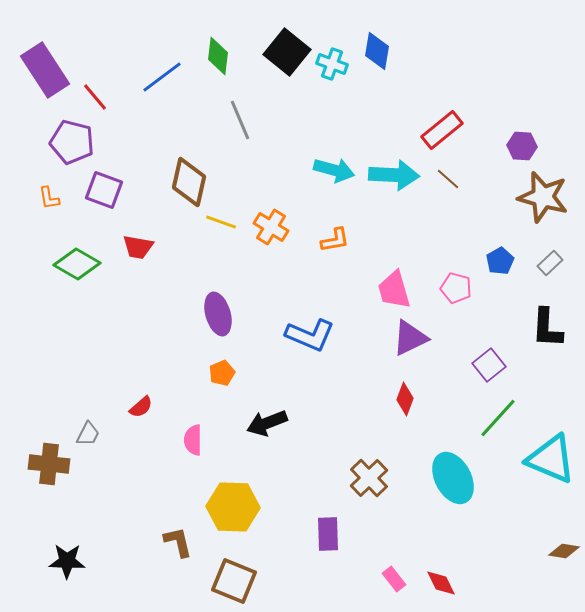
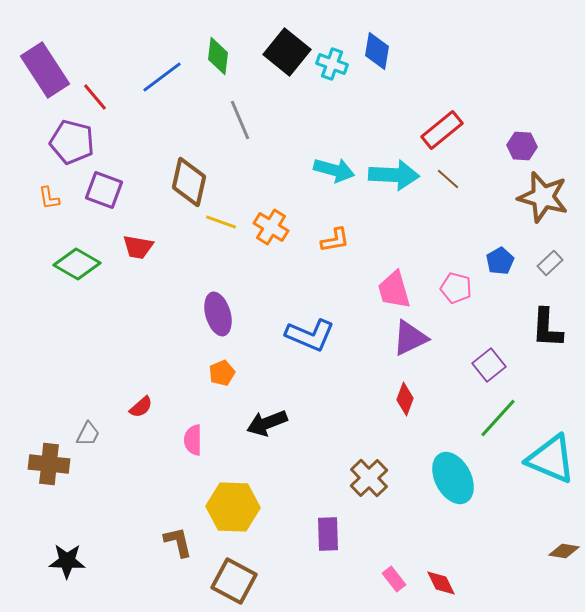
brown square at (234, 581): rotated 6 degrees clockwise
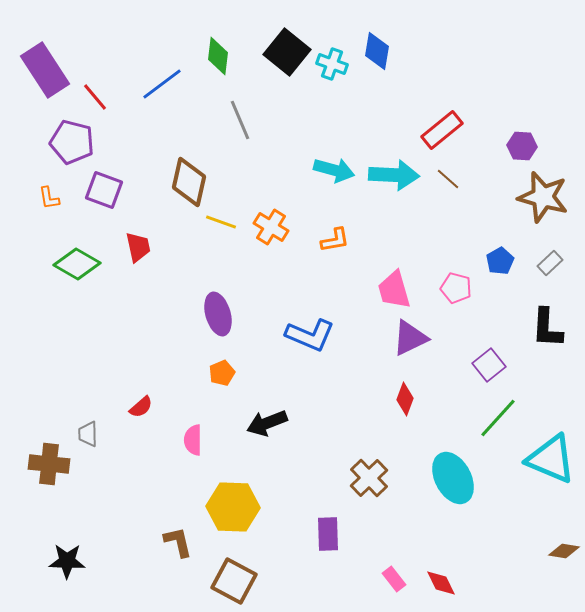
blue line at (162, 77): moved 7 px down
red trapezoid at (138, 247): rotated 112 degrees counterclockwise
gray trapezoid at (88, 434): rotated 152 degrees clockwise
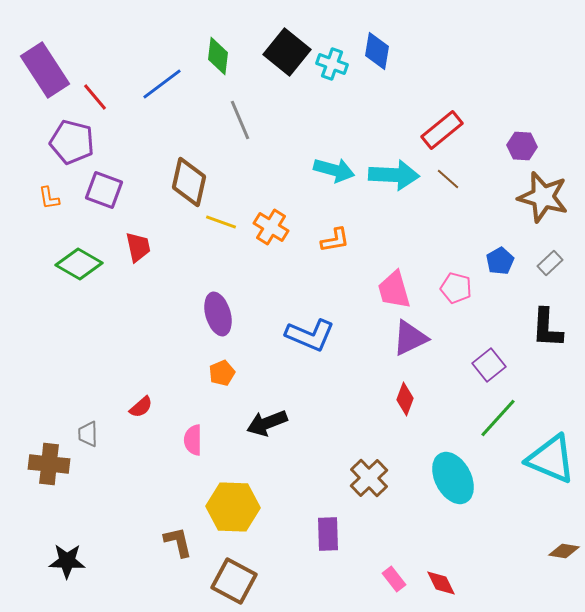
green diamond at (77, 264): moved 2 px right
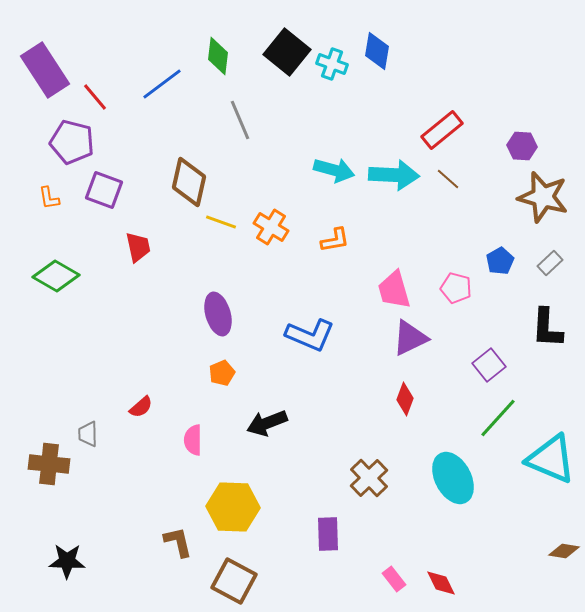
green diamond at (79, 264): moved 23 px left, 12 px down
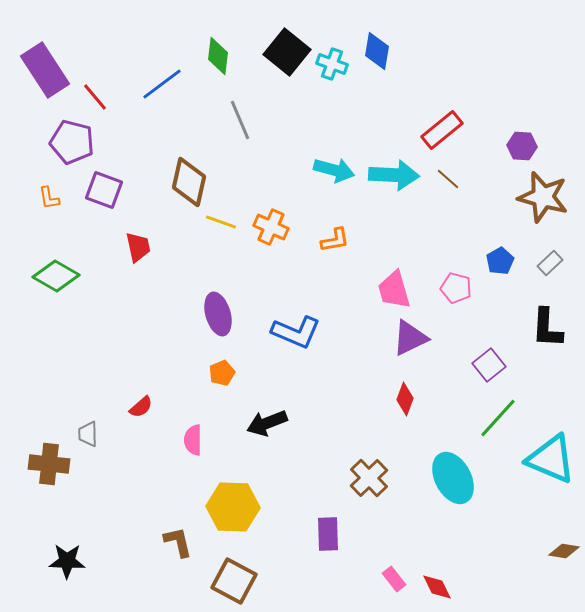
orange cross at (271, 227): rotated 8 degrees counterclockwise
blue L-shape at (310, 335): moved 14 px left, 3 px up
red diamond at (441, 583): moved 4 px left, 4 px down
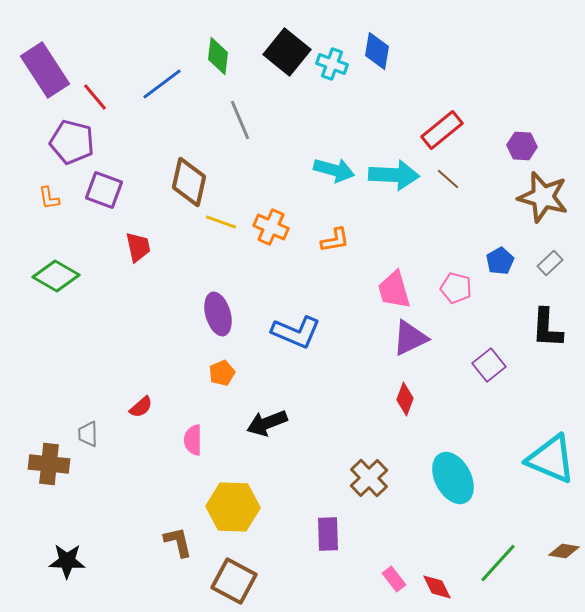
green line at (498, 418): moved 145 px down
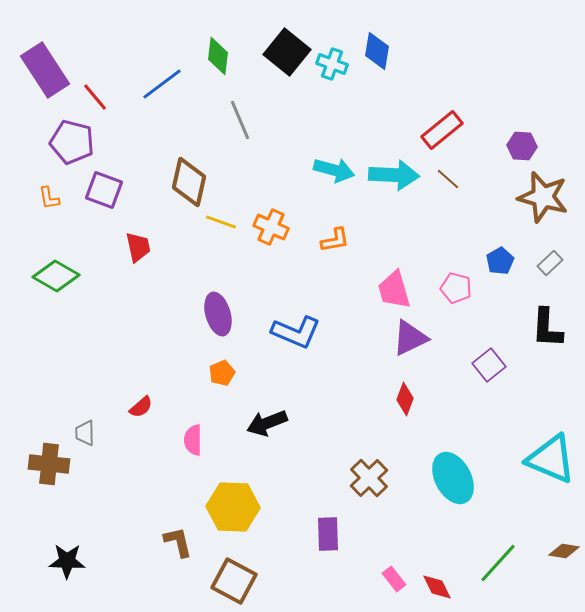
gray trapezoid at (88, 434): moved 3 px left, 1 px up
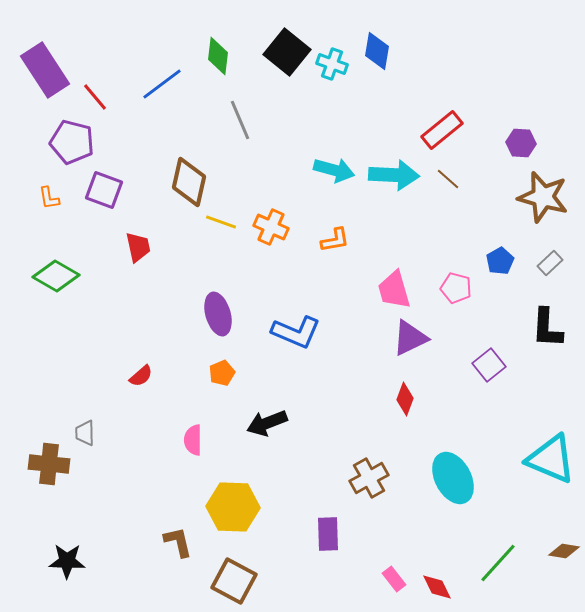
purple hexagon at (522, 146): moved 1 px left, 3 px up
red semicircle at (141, 407): moved 31 px up
brown cross at (369, 478): rotated 15 degrees clockwise
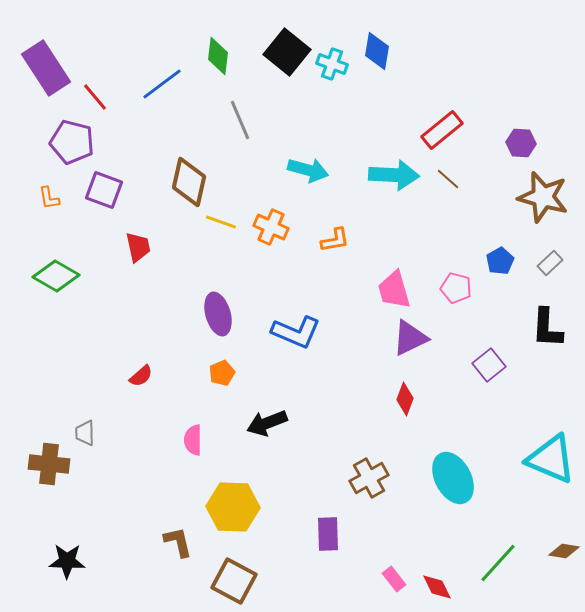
purple rectangle at (45, 70): moved 1 px right, 2 px up
cyan arrow at (334, 170): moved 26 px left
